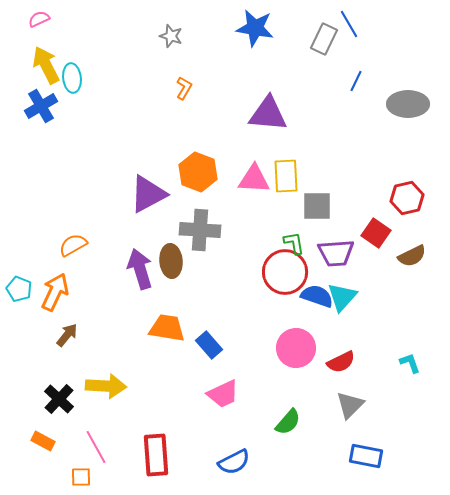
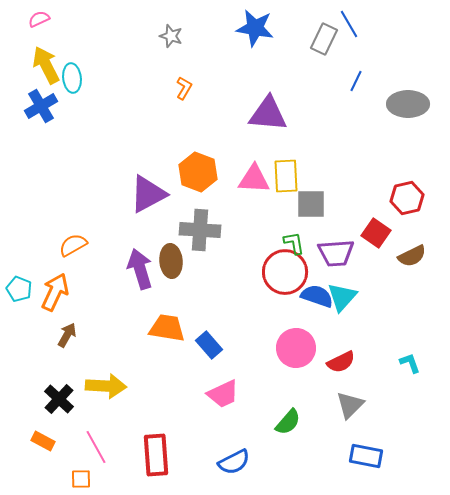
gray square at (317, 206): moved 6 px left, 2 px up
brown arrow at (67, 335): rotated 10 degrees counterclockwise
orange square at (81, 477): moved 2 px down
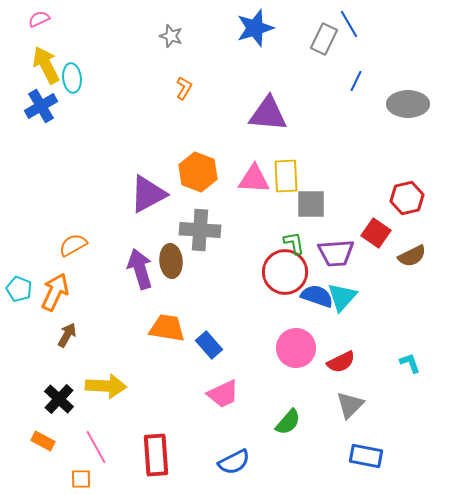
blue star at (255, 28): rotated 27 degrees counterclockwise
